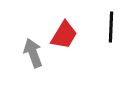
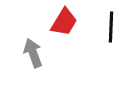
red trapezoid: moved 13 px up
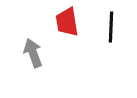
red trapezoid: moved 3 px right; rotated 140 degrees clockwise
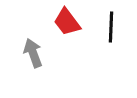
red trapezoid: rotated 28 degrees counterclockwise
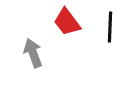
black line: moved 1 px left
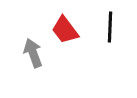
red trapezoid: moved 2 px left, 8 px down
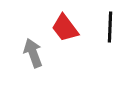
red trapezoid: moved 2 px up
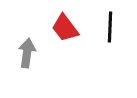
gray arrow: moved 6 px left; rotated 28 degrees clockwise
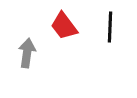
red trapezoid: moved 1 px left, 2 px up
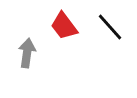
black line: rotated 44 degrees counterclockwise
